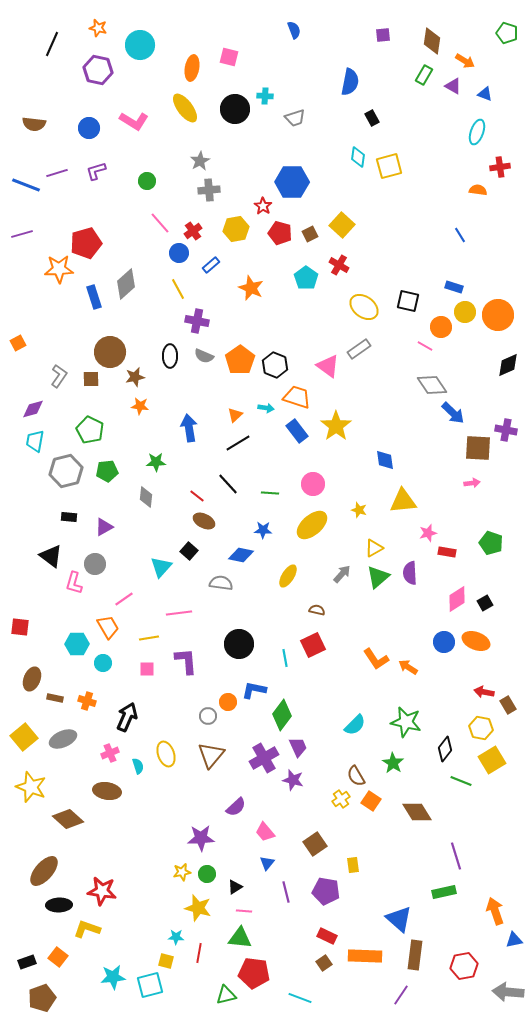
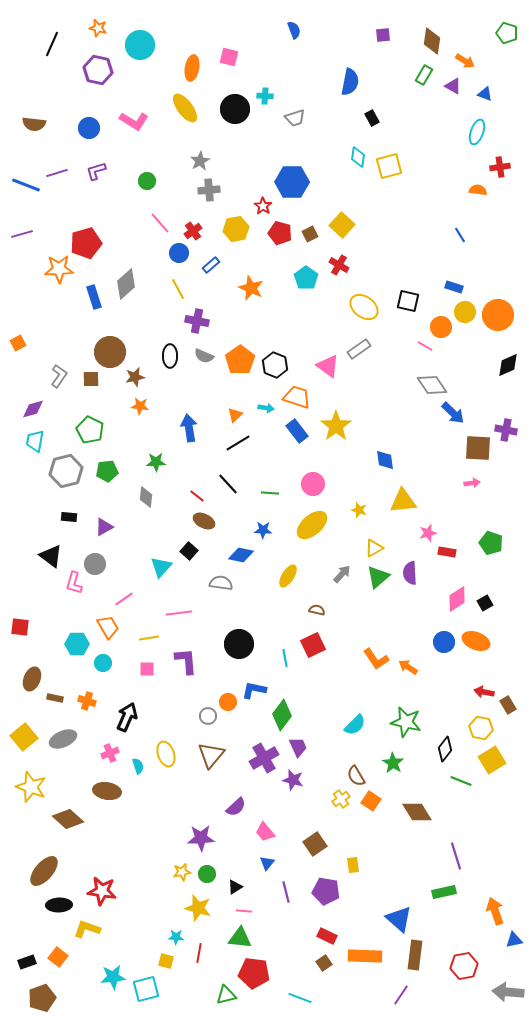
cyan square at (150, 985): moved 4 px left, 4 px down
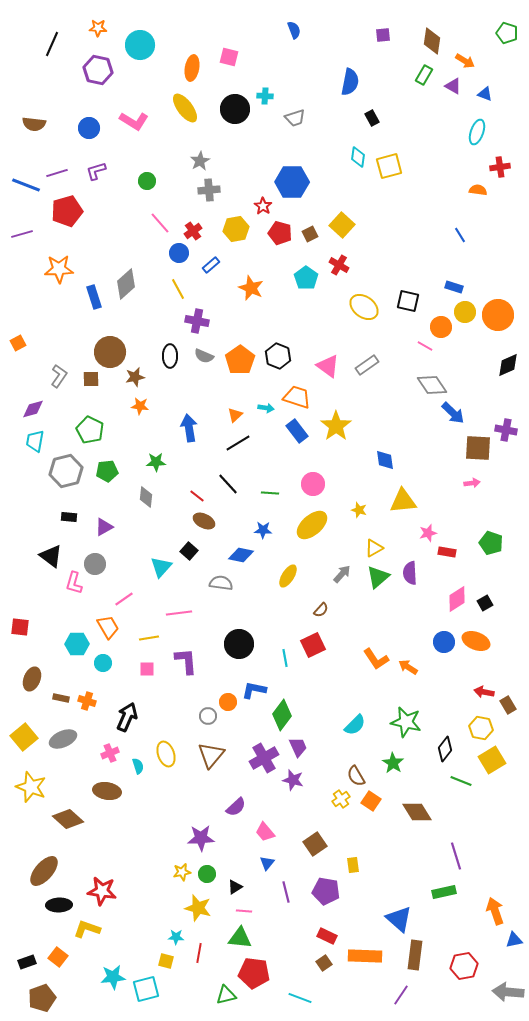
orange star at (98, 28): rotated 12 degrees counterclockwise
red pentagon at (86, 243): moved 19 px left, 32 px up
gray rectangle at (359, 349): moved 8 px right, 16 px down
black hexagon at (275, 365): moved 3 px right, 9 px up
brown semicircle at (317, 610): moved 4 px right; rotated 119 degrees clockwise
brown rectangle at (55, 698): moved 6 px right
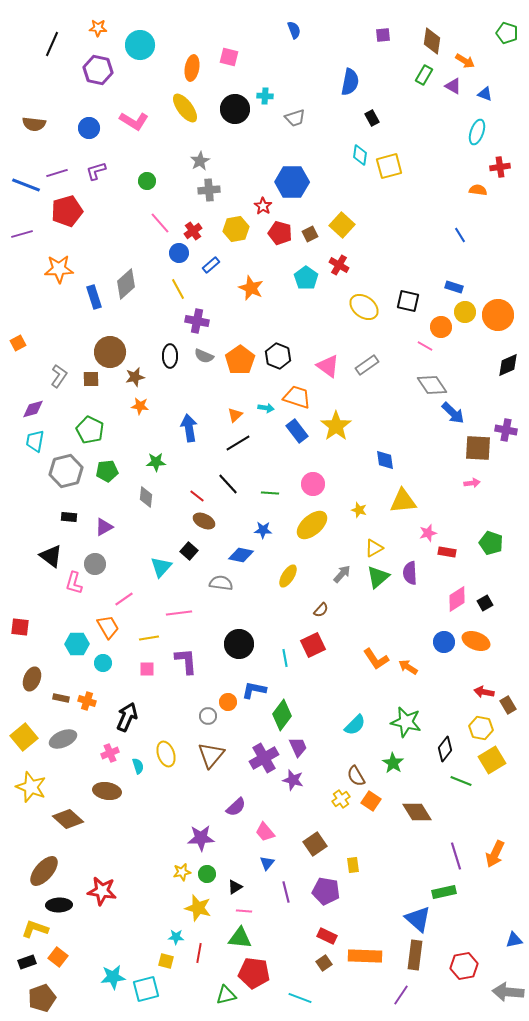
cyan diamond at (358, 157): moved 2 px right, 2 px up
orange arrow at (495, 911): moved 57 px up; rotated 136 degrees counterclockwise
blue triangle at (399, 919): moved 19 px right
yellow L-shape at (87, 929): moved 52 px left
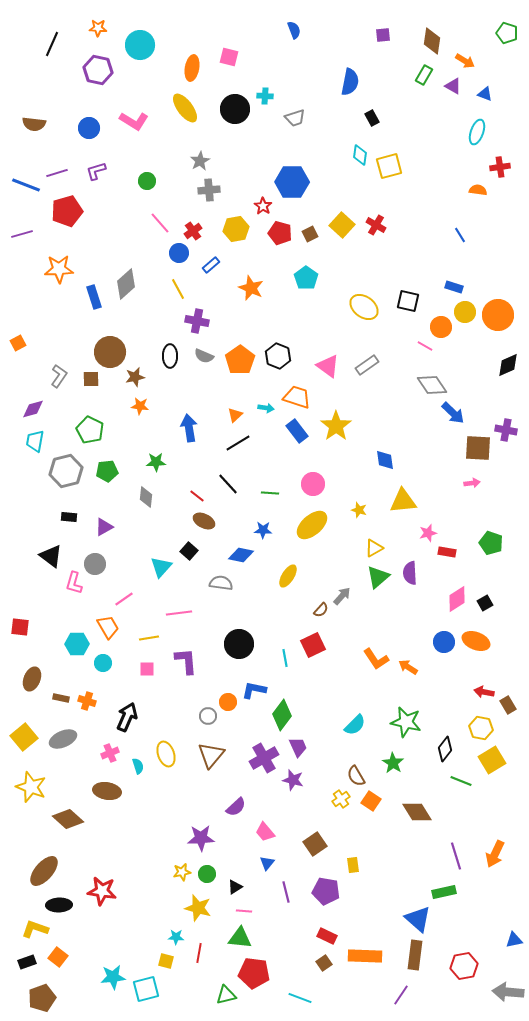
red cross at (339, 265): moved 37 px right, 40 px up
gray arrow at (342, 574): moved 22 px down
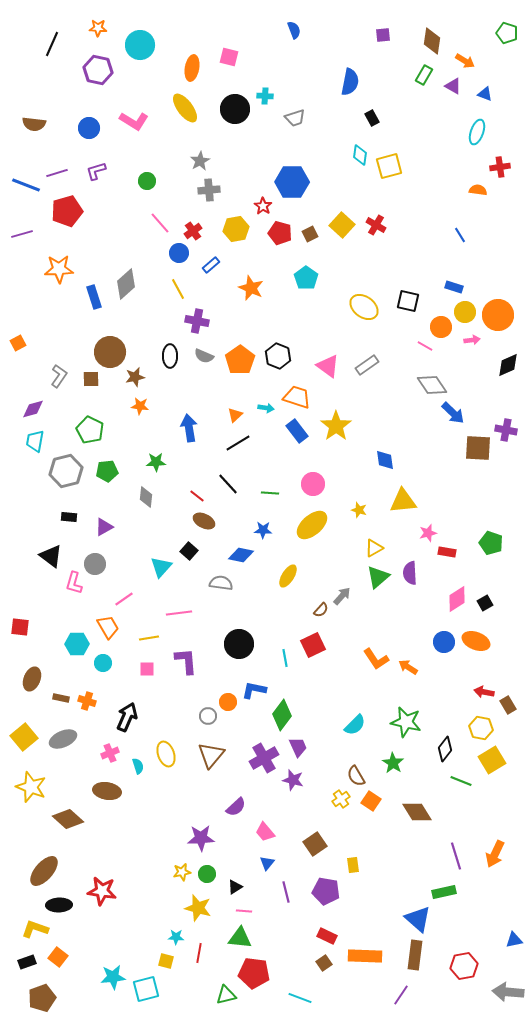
pink arrow at (472, 483): moved 143 px up
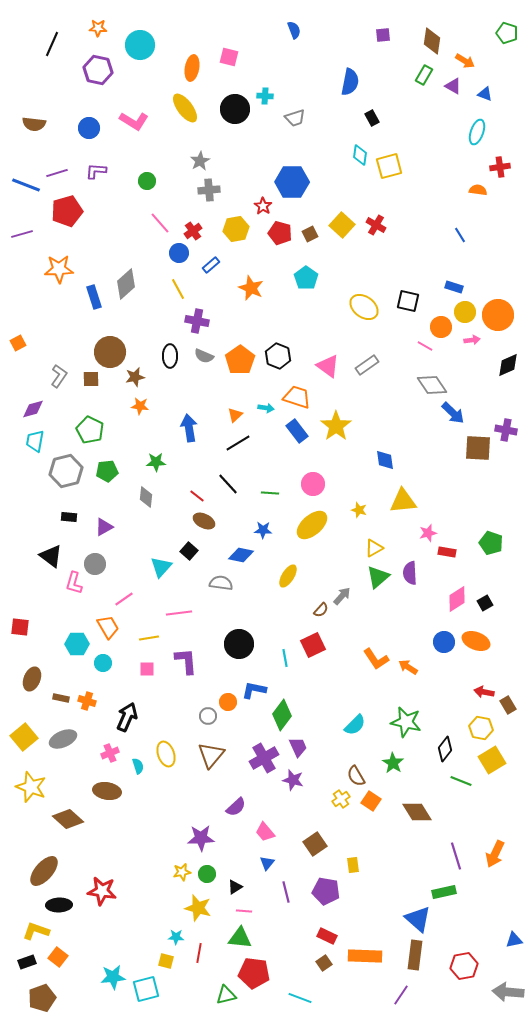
purple L-shape at (96, 171): rotated 20 degrees clockwise
yellow L-shape at (35, 929): moved 1 px right, 2 px down
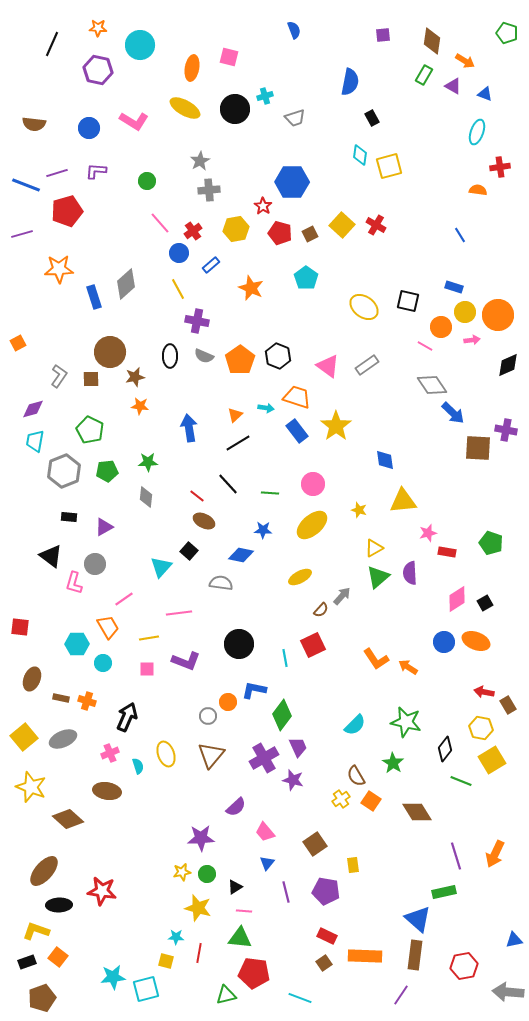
cyan cross at (265, 96): rotated 21 degrees counterclockwise
yellow ellipse at (185, 108): rotated 24 degrees counterclockwise
green star at (156, 462): moved 8 px left
gray hexagon at (66, 471): moved 2 px left; rotated 8 degrees counterclockwise
yellow ellipse at (288, 576): moved 12 px right, 1 px down; rotated 30 degrees clockwise
purple L-shape at (186, 661): rotated 116 degrees clockwise
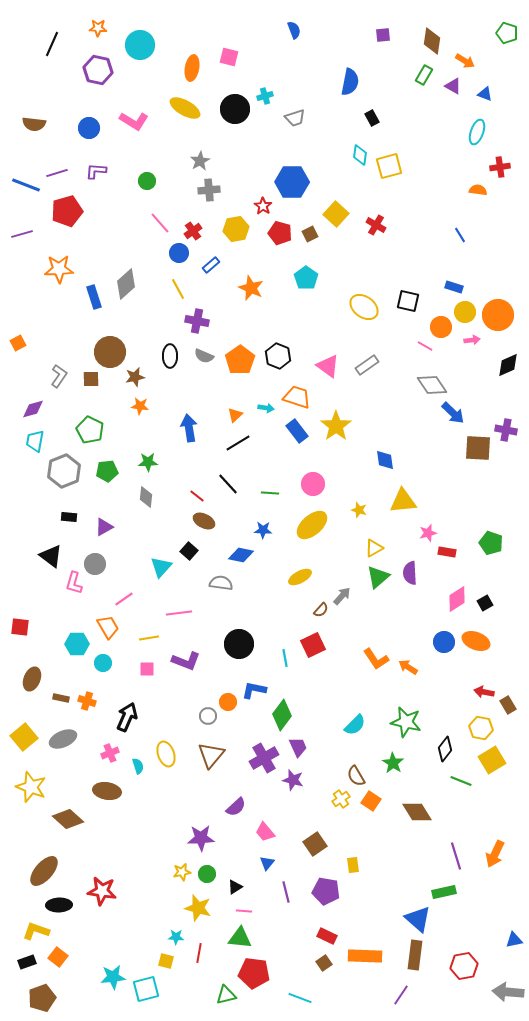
yellow square at (342, 225): moved 6 px left, 11 px up
